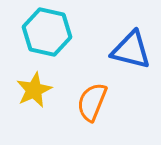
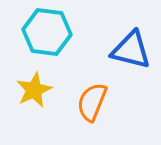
cyan hexagon: rotated 6 degrees counterclockwise
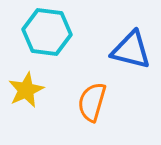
yellow star: moved 8 px left
orange semicircle: rotated 6 degrees counterclockwise
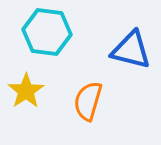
yellow star: moved 1 px down; rotated 9 degrees counterclockwise
orange semicircle: moved 4 px left, 1 px up
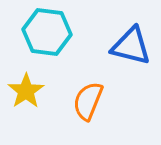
blue triangle: moved 4 px up
orange semicircle: rotated 6 degrees clockwise
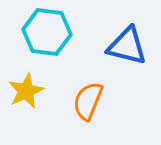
blue triangle: moved 4 px left
yellow star: rotated 9 degrees clockwise
